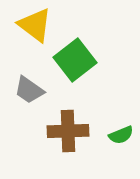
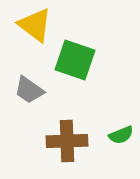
green square: rotated 33 degrees counterclockwise
brown cross: moved 1 px left, 10 px down
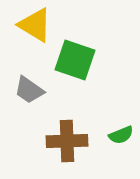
yellow triangle: rotated 6 degrees counterclockwise
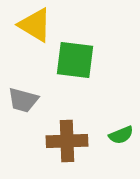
green square: rotated 12 degrees counterclockwise
gray trapezoid: moved 6 px left, 10 px down; rotated 20 degrees counterclockwise
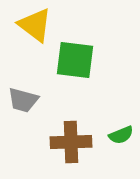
yellow triangle: rotated 6 degrees clockwise
brown cross: moved 4 px right, 1 px down
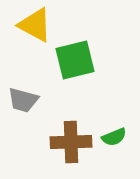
yellow triangle: rotated 9 degrees counterclockwise
green square: rotated 21 degrees counterclockwise
green semicircle: moved 7 px left, 2 px down
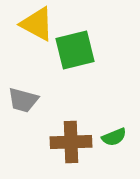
yellow triangle: moved 2 px right, 1 px up
green square: moved 10 px up
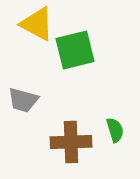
green semicircle: moved 1 px right, 7 px up; rotated 85 degrees counterclockwise
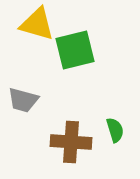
yellow triangle: rotated 12 degrees counterclockwise
brown cross: rotated 6 degrees clockwise
